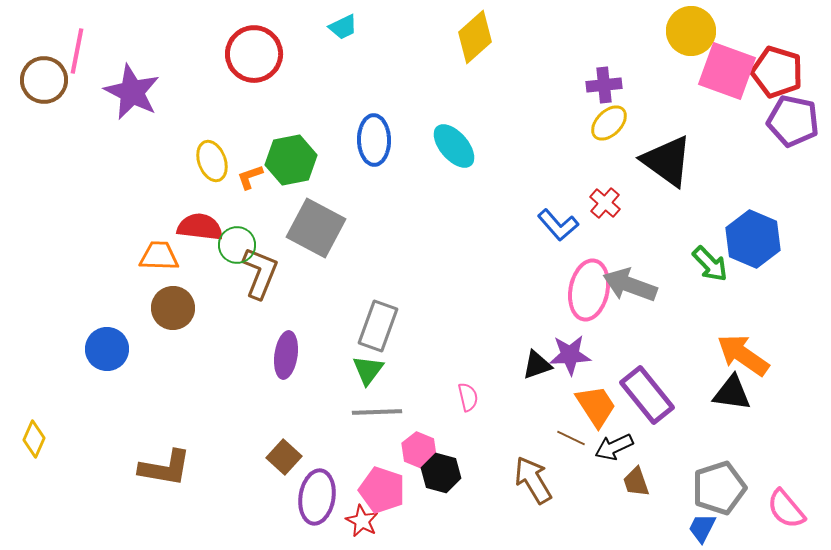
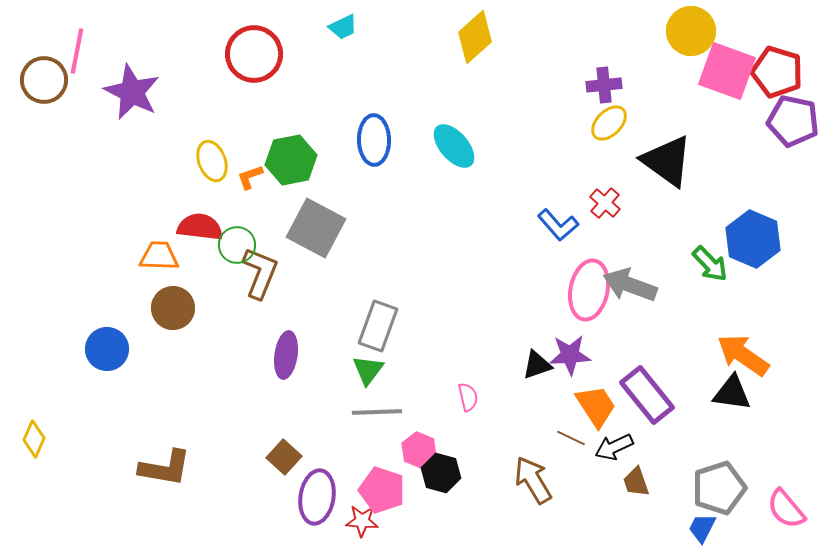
red star at (362, 521): rotated 24 degrees counterclockwise
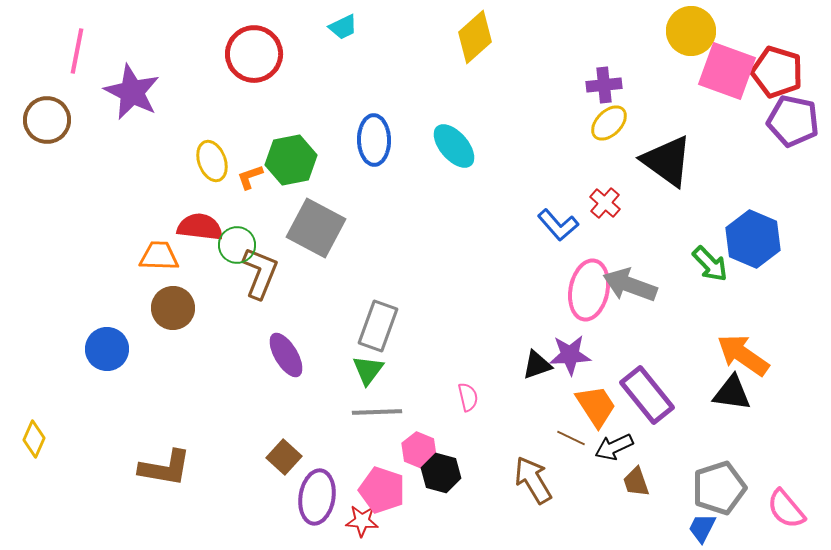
brown circle at (44, 80): moved 3 px right, 40 px down
purple ellipse at (286, 355): rotated 39 degrees counterclockwise
